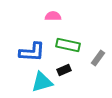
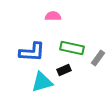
green rectangle: moved 4 px right, 3 px down
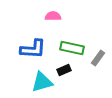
blue L-shape: moved 1 px right, 3 px up
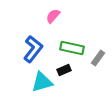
pink semicircle: rotated 49 degrees counterclockwise
blue L-shape: rotated 56 degrees counterclockwise
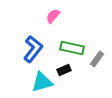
gray rectangle: moved 1 px left, 1 px down
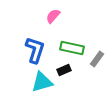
blue L-shape: moved 2 px right, 1 px down; rotated 20 degrees counterclockwise
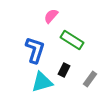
pink semicircle: moved 2 px left
green rectangle: moved 8 px up; rotated 20 degrees clockwise
gray rectangle: moved 7 px left, 20 px down
black rectangle: rotated 40 degrees counterclockwise
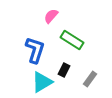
cyan triangle: rotated 15 degrees counterclockwise
